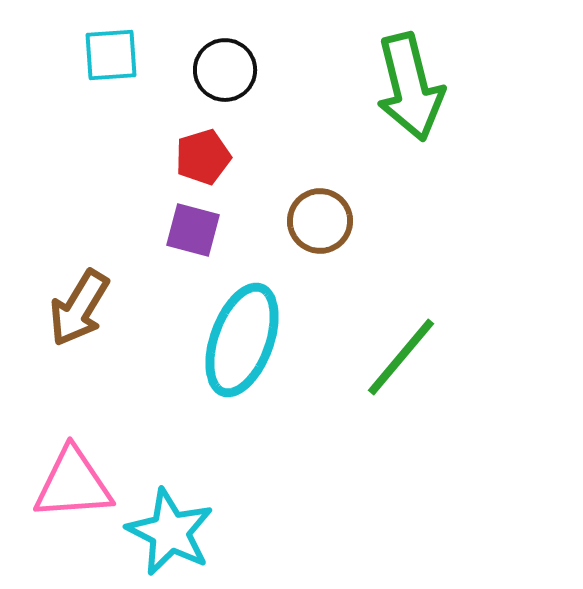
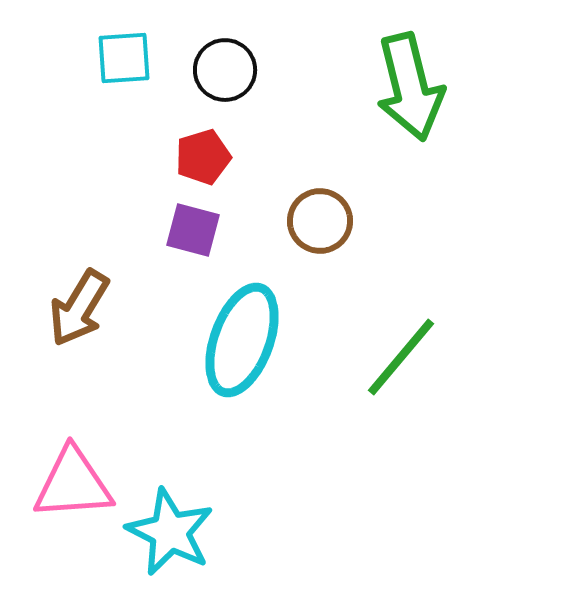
cyan square: moved 13 px right, 3 px down
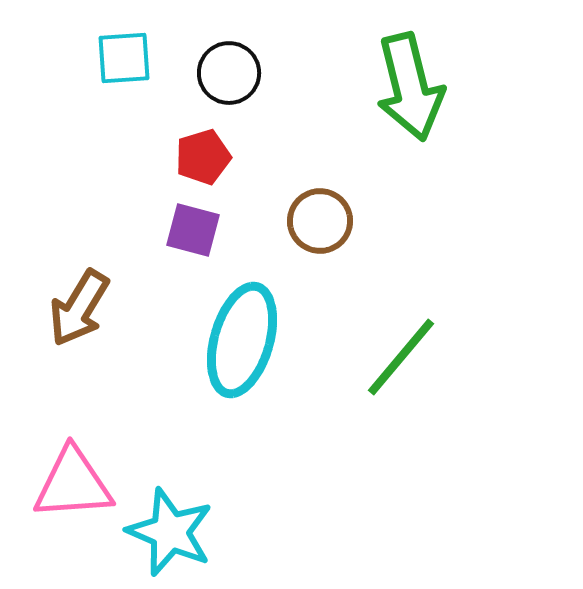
black circle: moved 4 px right, 3 px down
cyan ellipse: rotated 4 degrees counterclockwise
cyan star: rotated 4 degrees counterclockwise
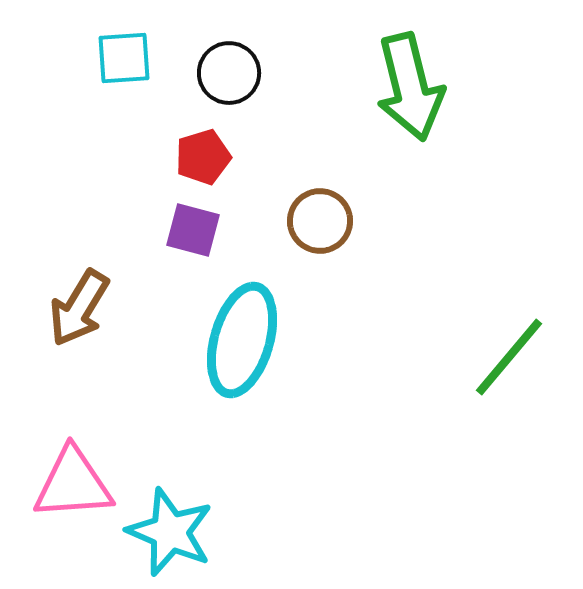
green line: moved 108 px right
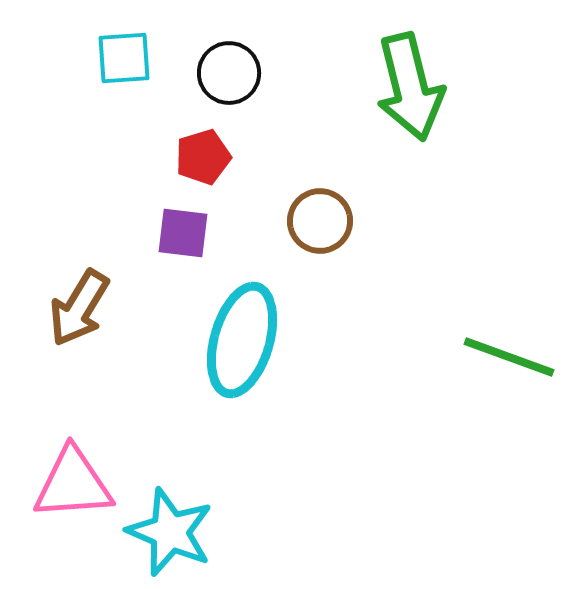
purple square: moved 10 px left, 3 px down; rotated 8 degrees counterclockwise
green line: rotated 70 degrees clockwise
